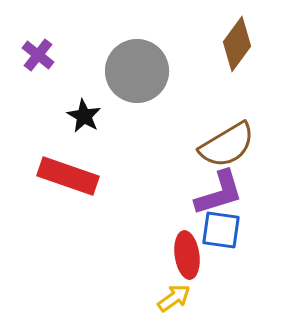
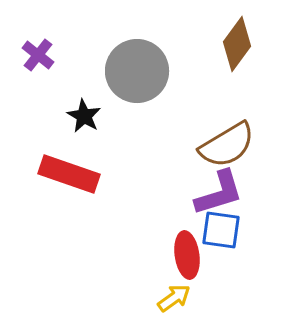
red rectangle: moved 1 px right, 2 px up
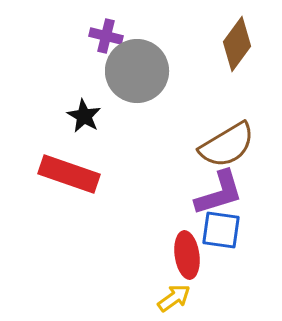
purple cross: moved 68 px right, 19 px up; rotated 24 degrees counterclockwise
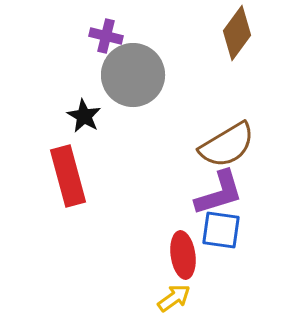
brown diamond: moved 11 px up
gray circle: moved 4 px left, 4 px down
red rectangle: moved 1 px left, 2 px down; rotated 56 degrees clockwise
red ellipse: moved 4 px left
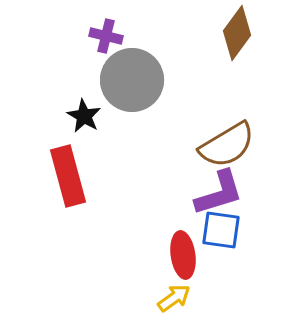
gray circle: moved 1 px left, 5 px down
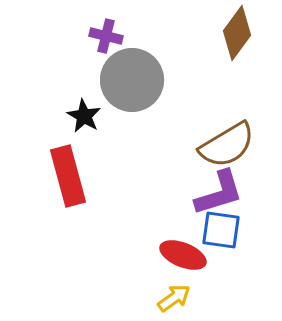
red ellipse: rotated 60 degrees counterclockwise
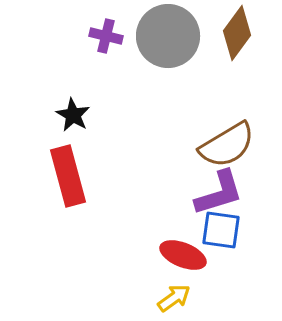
gray circle: moved 36 px right, 44 px up
black star: moved 11 px left, 1 px up
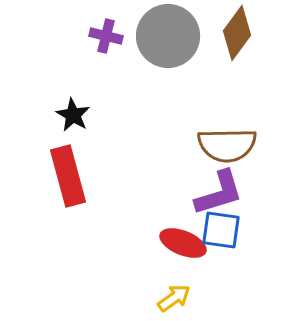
brown semicircle: rotated 30 degrees clockwise
red ellipse: moved 12 px up
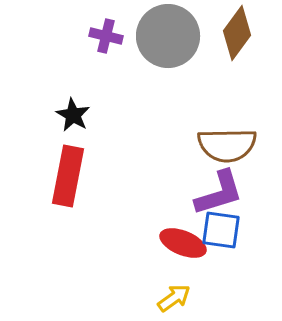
red rectangle: rotated 26 degrees clockwise
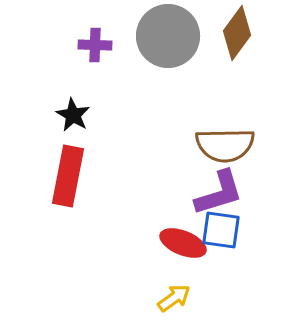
purple cross: moved 11 px left, 9 px down; rotated 12 degrees counterclockwise
brown semicircle: moved 2 px left
